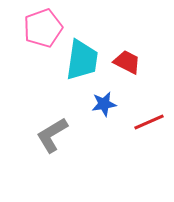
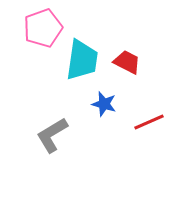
blue star: rotated 25 degrees clockwise
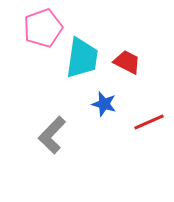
cyan trapezoid: moved 2 px up
gray L-shape: rotated 15 degrees counterclockwise
